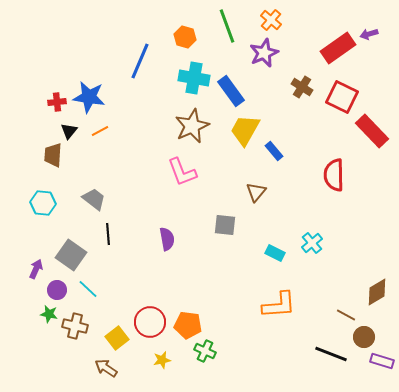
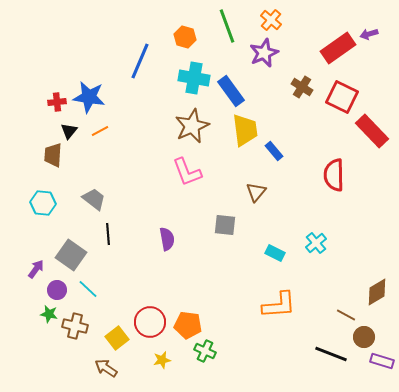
yellow trapezoid at (245, 130): rotated 144 degrees clockwise
pink L-shape at (182, 172): moved 5 px right
cyan cross at (312, 243): moved 4 px right
purple arrow at (36, 269): rotated 12 degrees clockwise
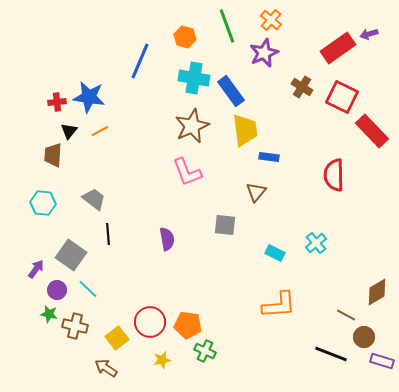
blue rectangle at (274, 151): moved 5 px left, 6 px down; rotated 42 degrees counterclockwise
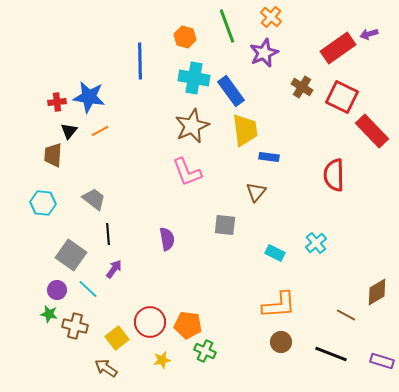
orange cross at (271, 20): moved 3 px up
blue line at (140, 61): rotated 24 degrees counterclockwise
purple arrow at (36, 269): moved 78 px right
brown circle at (364, 337): moved 83 px left, 5 px down
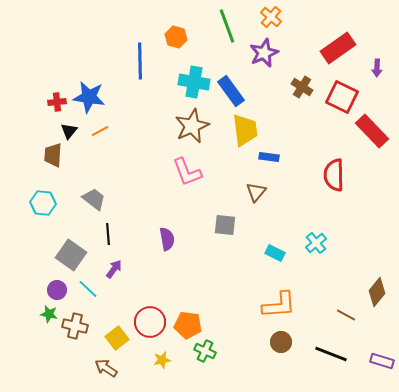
purple arrow at (369, 34): moved 8 px right, 34 px down; rotated 72 degrees counterclockwise
orange hexagon at (185, 37): moved 9 px left
cyan cross at (194, 78): moved 4 px down
brown diamond at (377, 292): rotated 20 degrees counterclockwise
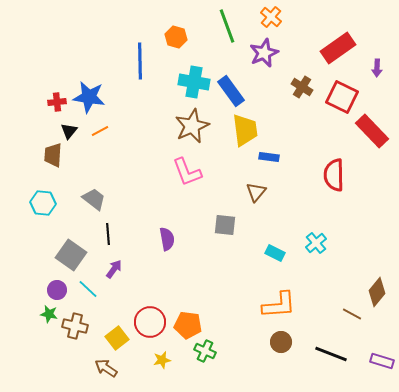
brown line at (346, 315): moved 6 px right, 1 px up
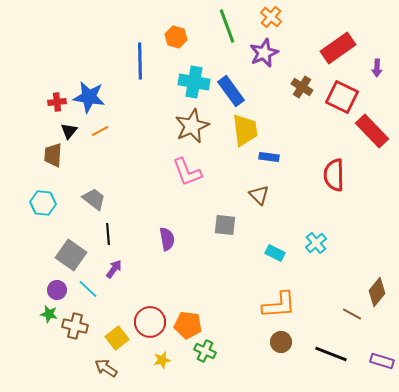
brown triangle at (256, 192): moved 3 px right, 3 px down; rotated 25 degrees counterclockwise
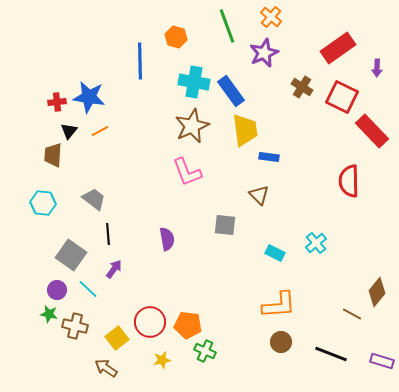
red semicircle at (334, 175): moved 15 px right, 6 px down
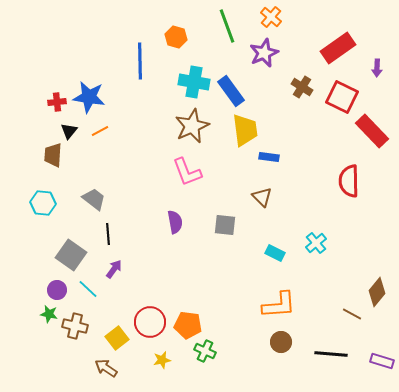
brown triangle at (259, 195): moved 3 px right, 2 px down
purple semicircle at (167, 239): moved 8 px right, 17 px up
black line at (331, 354): rotated 16 degrees counterclockwise
